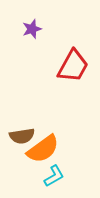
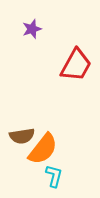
red trapezoid: moved 3 px right, 1 px up
orange semicircle: rotated 16 degrees counterclockwise
cyan L-shape: rotated 45 degrees counterclockwise
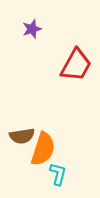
orange semicircle: rotated 20 degrees counterclockwise
cyan L-shape: moved 4 px right, 2 px up
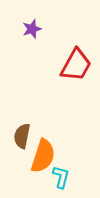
brown semicircle: rotated 110 degrees clockwise
orange semicircle: moved 7 px down
cyan L-shape: moved 3 px right, 3 px down
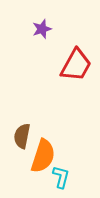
purple star: moved 10 px right
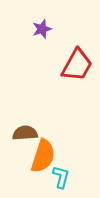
red trapezoid: moved 1 px right
brown semicircle: moved 3 px right, 3 px up; rotated 75 degrees clockwise
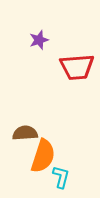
purple star: moved 3 px left, 11 px down
red trapezoid: moved 2 px down; rotated 57 degrees clockwise
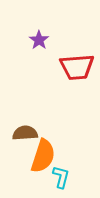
purple star: rotated 18 degrees counterclockwise
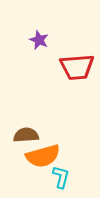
purple star: rotated 12 degrees counterclockwise
brown semicircle: moved 1 px right, 2 px down
orange semicircle: rotated 56 degrees clockwise
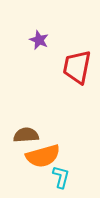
red trapezoid: rotated 105 degrees clockwise
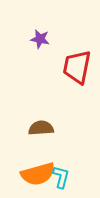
purple star: moved 1 px right, 1 px up; rotated 12 degrees counterclockwise
brown semicircle: moved 15 px right, 7 px up
orange semicircle: moved 5 px left, 18 px down
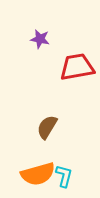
red trapezoid: rotated 69 degrees clockwise
brown semicircle: moved 6 px right, 1 px up; rotated 55 degrees counterclockwise
cyan L-shape: moved 3 px right, 1 px up
